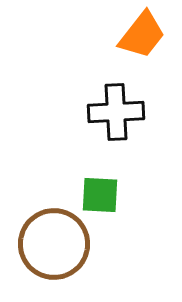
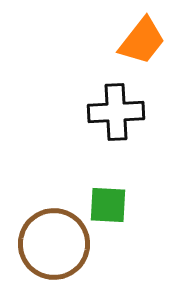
orange trapezoid: moved 6 px down
green square: moved 8 px right, 10 px down
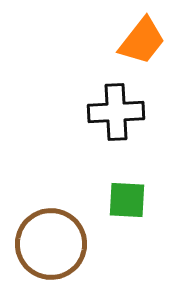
green square: moved 19 px right, 5 px up
brown circle: moved 3 px left
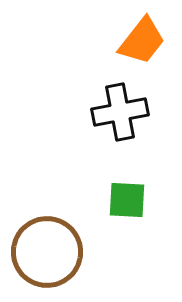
black cross: moved 4 px right; rotated 8 degrees counterclockwise
brown circle: moved 4 px left, 8 px down
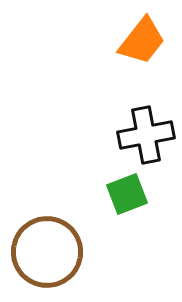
black cross: moved 26 px right, 23 px down
green square: moved 6 px up; rotated 24 degrees counterclockwise
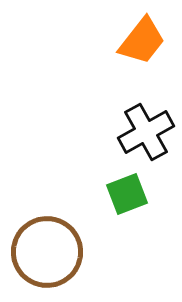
black cross: moved 3 px up; rotated 18 degrees counterclockwise
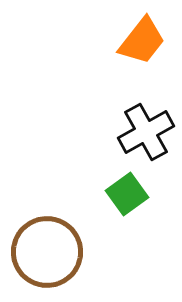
green square: rotated 15 degrees counterclockwise
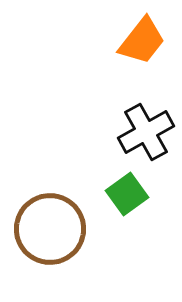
brown circle: moved 3 px right, 23 px up
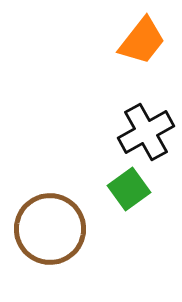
green square: moved 2 px right, 5 px up
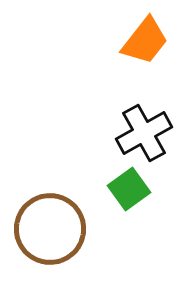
orange trapezoid: moved 3 px right
black cross: moved 2 px left, 1 px down
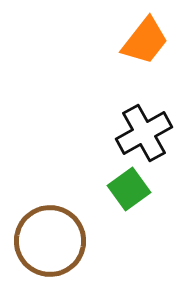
brown circle: moved 12 px down
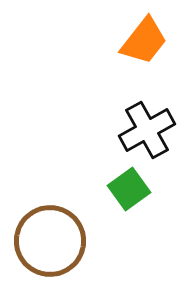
orange trapezoid: moved 1 px left
black cross: moved 3 px right, 3 px up
